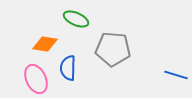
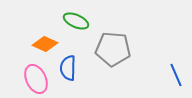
green ellipse: moved 2 px down
orange diamond: rotated 15 degrees clockwise
blue line: rotated 50 degrees clockwise
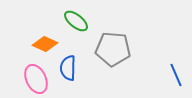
green ellipse: rotated 15 degrees clockwise
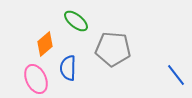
orange diamond: rotated 65 degrees counterclockwise
blue line: rotated 15 degrees counterclockwise
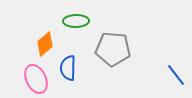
green ellipse: rotated 40 degrees counterclockwise
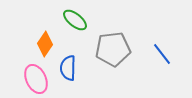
green ellipse: moved 1 px left, 1 px up; rotated 40 degrees clockwise
orange diamond: rotated 15 degrees counterclockwise
gray pentagon: rotated 12 degrees counterclockwise
blue line: moved 14 px left, 21 px up
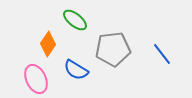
orange diamond: moved 3 px right
blue semicircle: moved 8 px right, 2 px down; rotated 60 degrees counterclockwise
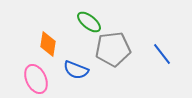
green ellipse: moved 14 px right, 2 px down
orange diamond: rotated 25 degrees counterclockwise
blue semicircle: rotated 10 degrees counterclockwise
